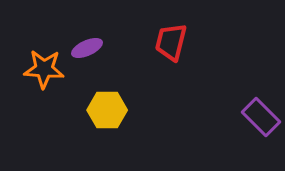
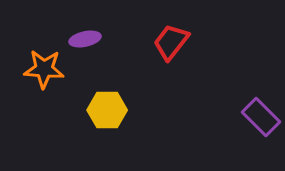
red trapezoid: rotated 24 degrees clockwise
purple ellipse: moved 2 px left, 9 px up; rotated 12 degrees clockwise
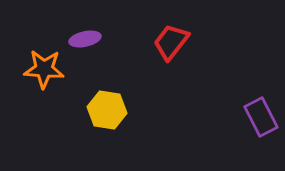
yellow hexagon: rotated 9 degrees clockwise
purple rectangle: rotated 18 degrees clockwise
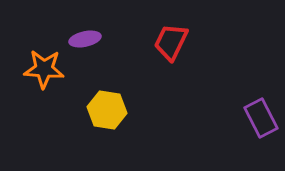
red trapezoid: rotated 12 degrees counterclockwise
purple rectangle: moved 1 px down
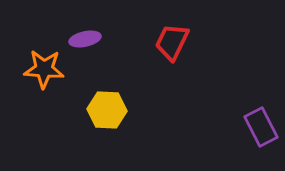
red trapezoid: moved 1 px right
yellow hexagon: rotated 6 degrees counterclockwise
purple rectangle: moved 9 px down
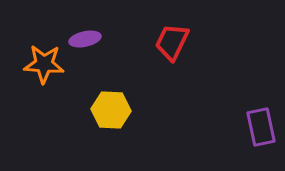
orange star: moved 5 px up
yellow hexagon: moved 4 px right
purple rectangle: rotated 15 degrees clockwise
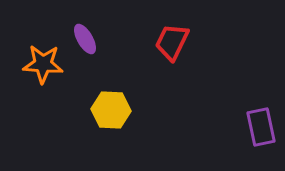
purple ellipse: rotated 72 degrees clockwise
orange star: moved 1 px left
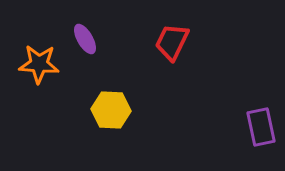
orange star: moved 4 px left
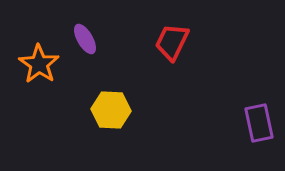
orange star: rotated 30 degrees clockwise
purple rectangle: moved 2 px left, 4 px up
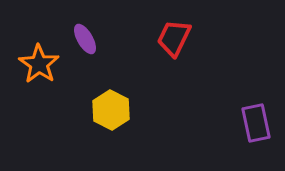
red trapezoid: moved 2 px right, 4 px up
yellow hexagon: rotated 24 degrees clockwise
purple rectangle: moved 3 px left
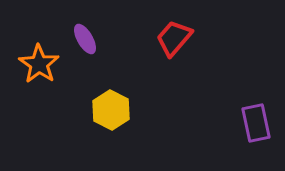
red trapezoid: rotated 15 degrees clockwise
